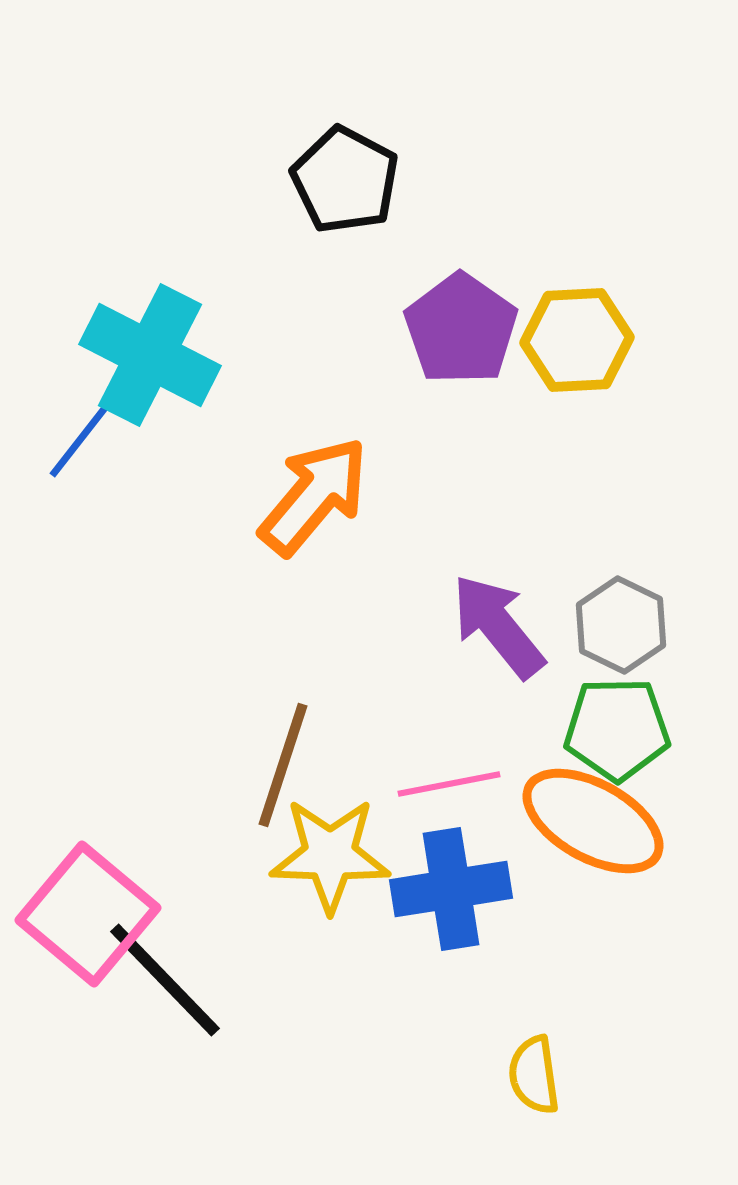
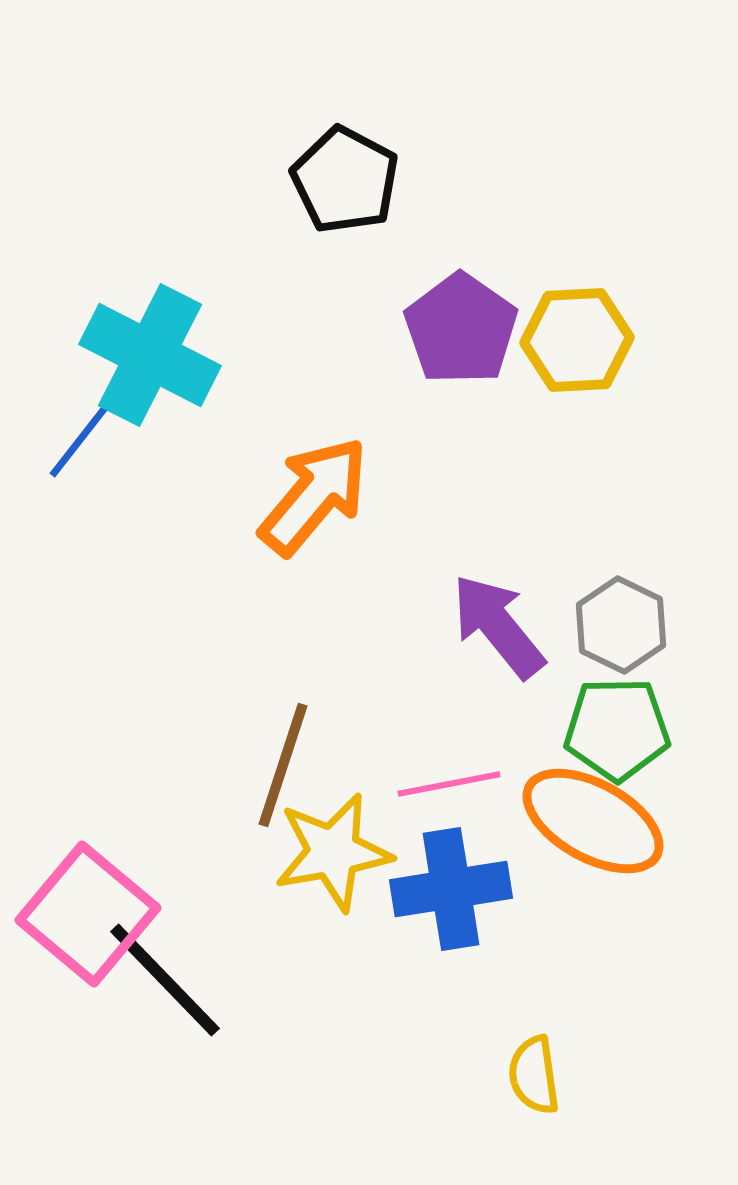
yellow star: moved 3 px right, 3 px up; rotated 12 degrees counterclockwise
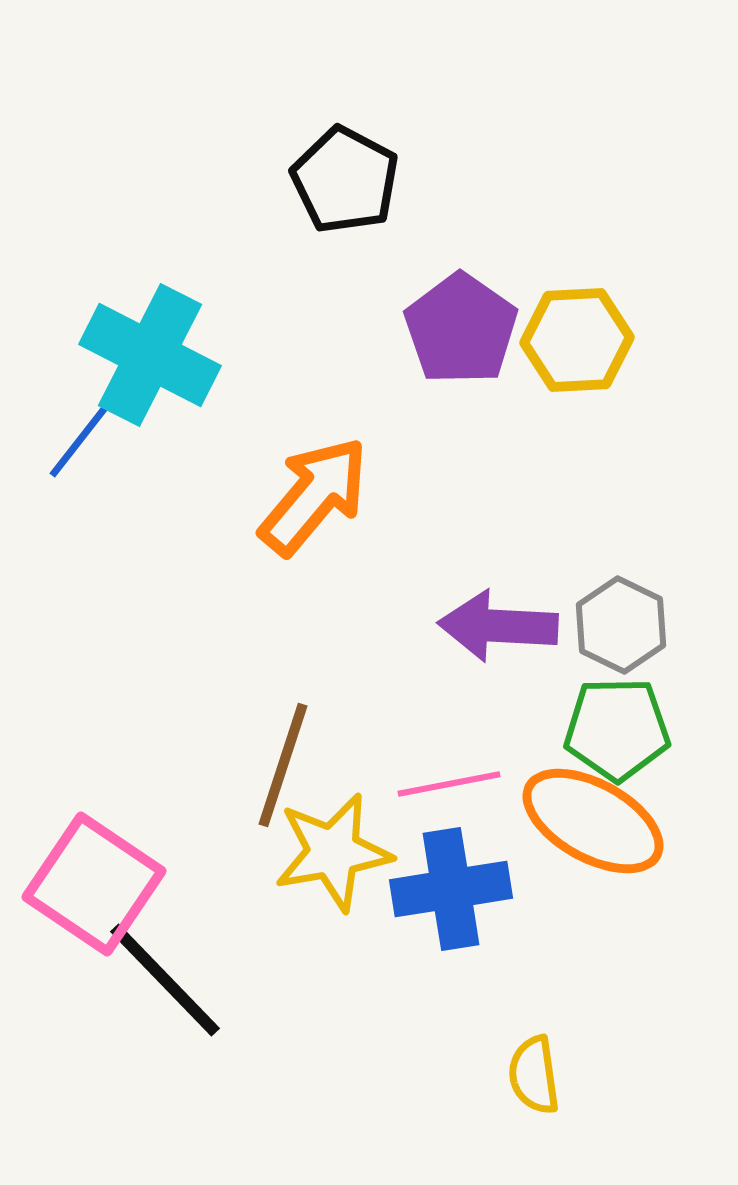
purple arrow: rotated 48 degrees counterclockwise
pink square: moved 6 px right, 30 px up; rotated 6 degrees counterclockwise
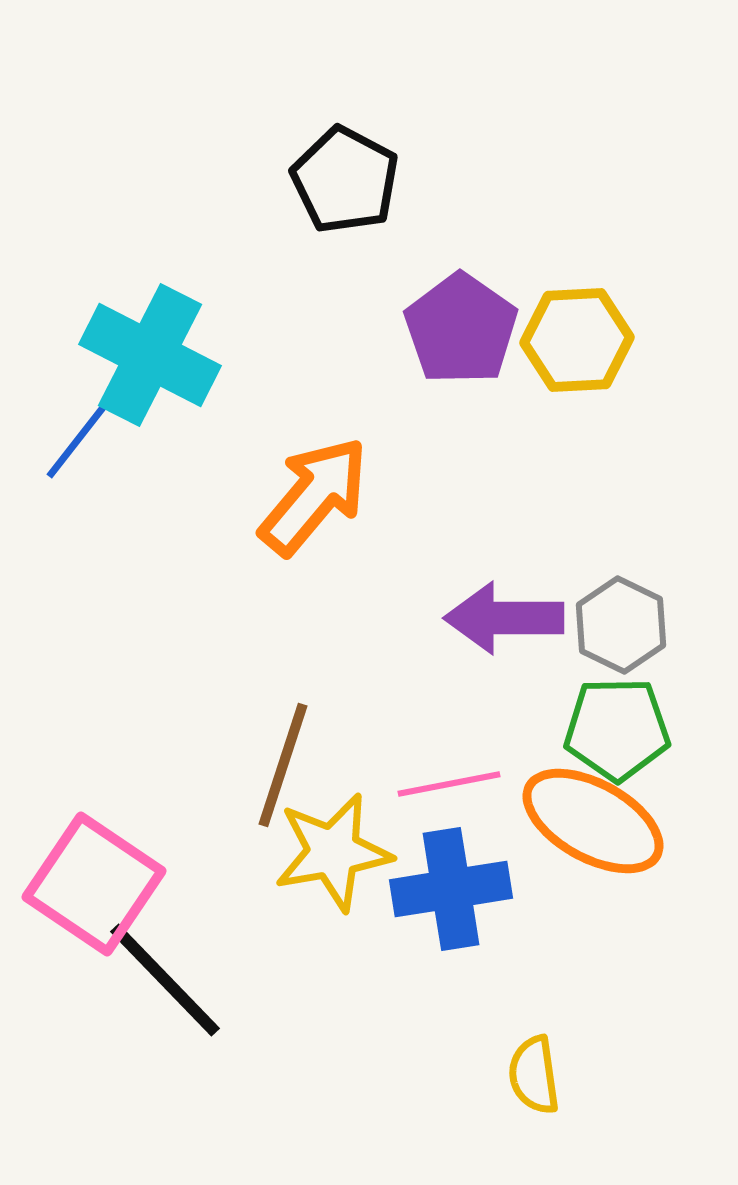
blue line: moved 3 px left, 1 px down
purple arrow: moved 6 px right, 8 px up; rotated 3 degrees counterclockwise
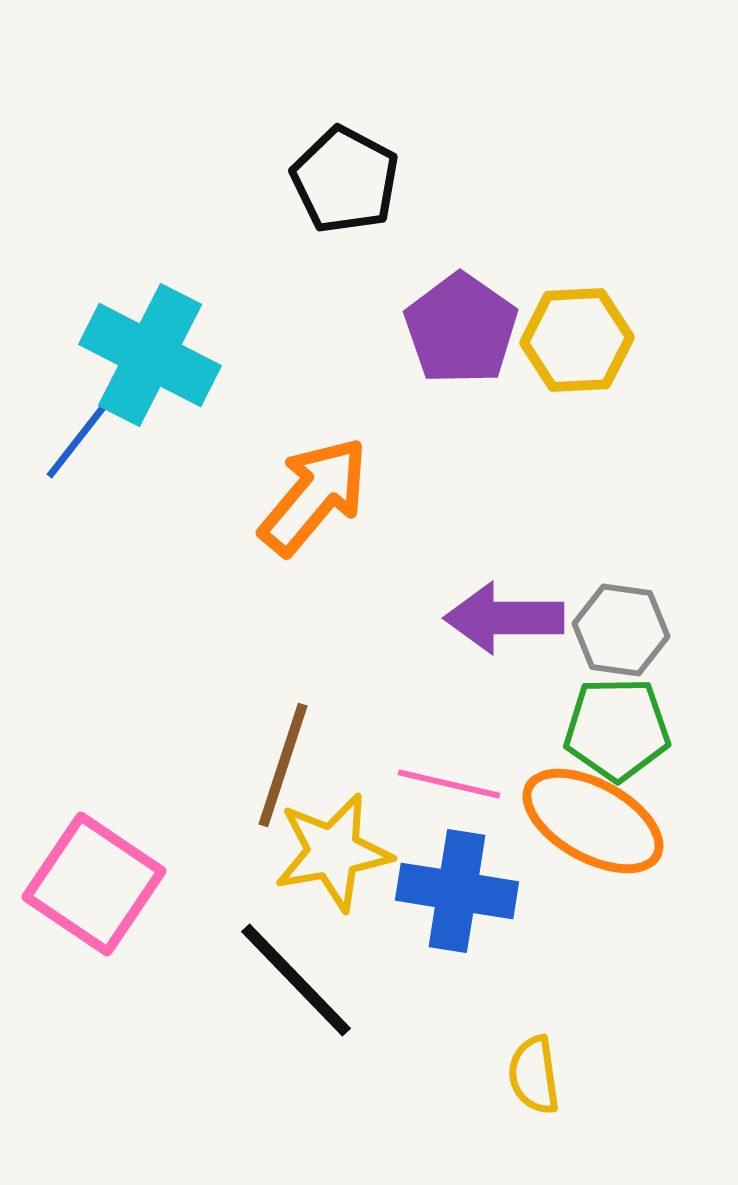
gray hexagon: moved 5 px down; rotated 18 degrees counterclockwise
pink line: rotated 24 degrees clockwise
blue cross: moved 6 px right, 2 px down; rotated 18 degrees clockwise
black line: moved 131 px right
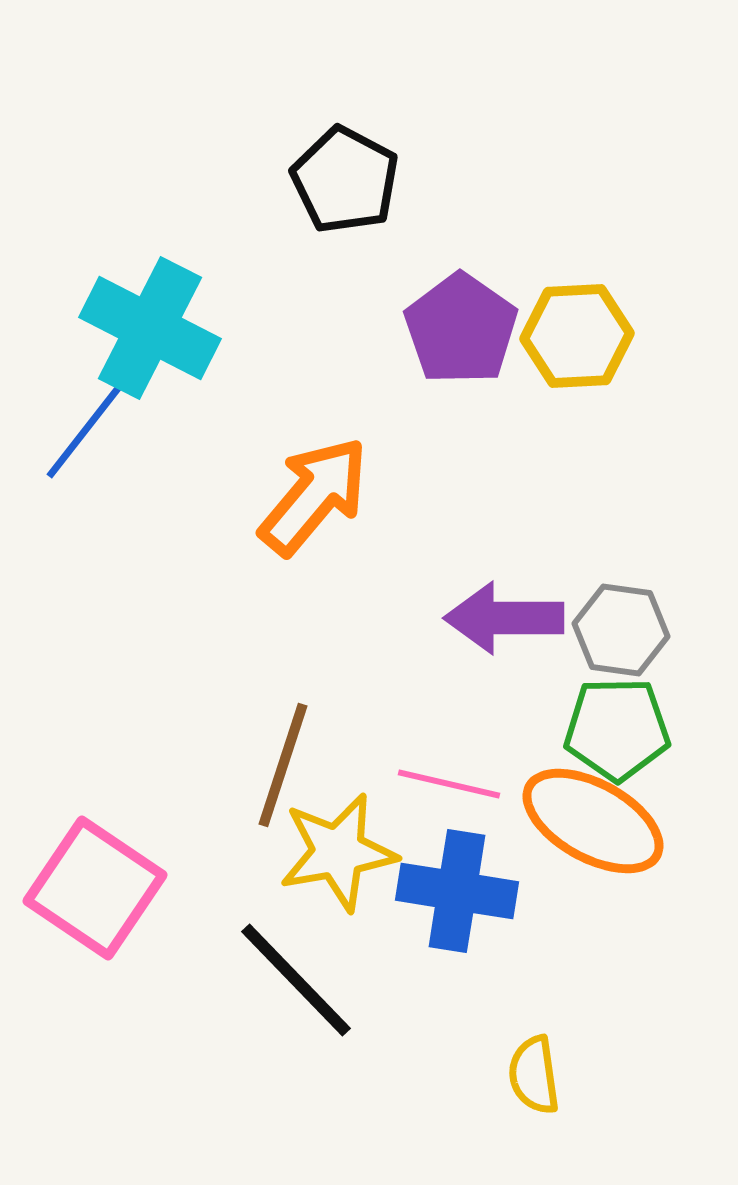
yellow hexagon: moved 4 px up
cyan cross: moved 27 px up
yellow star: moved 5 px right
pink square: moved 1 px right, 4 px down
